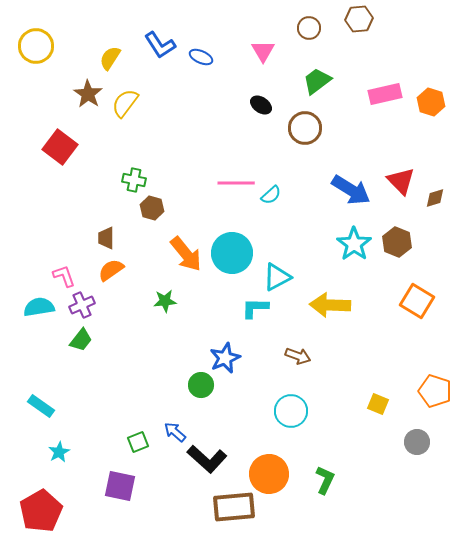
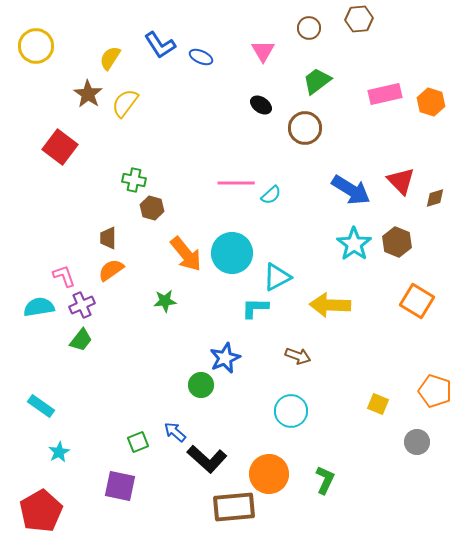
brown trapezoid at (106, 238): moved 2 px right
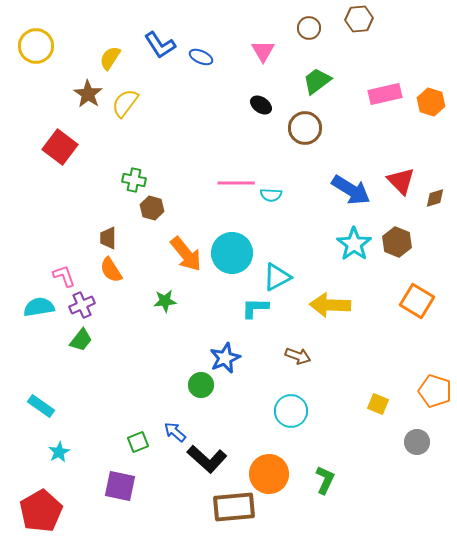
cyan semicircle at (271, 195): rotated 45 degrees clockwise
orange semicircle at (111, 270): rotated 88 degrees counterclockwise
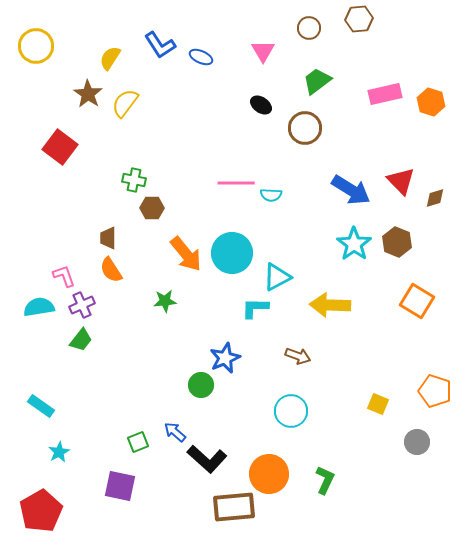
brown hexagon at (152, 208): rotated 15 degrees counterclockwise
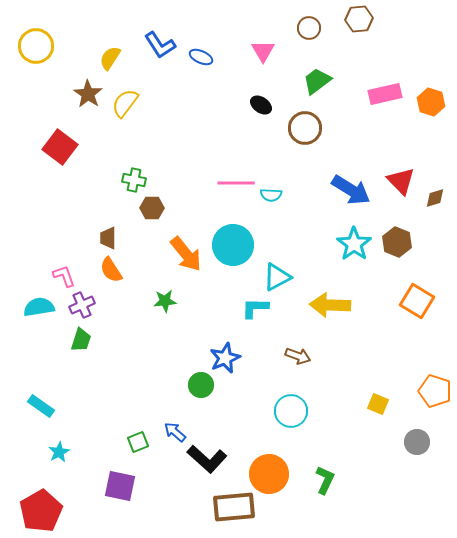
cyan circle at (232, 253): moved 1 px right, 8 px up
green trapezoid at (81, 340): rotated 20 degrees counterclockwise
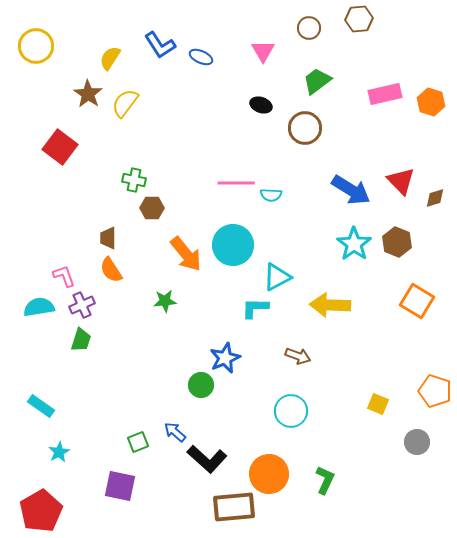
black ellipse at (261, 105): rotated 15 degrees counterclockwise
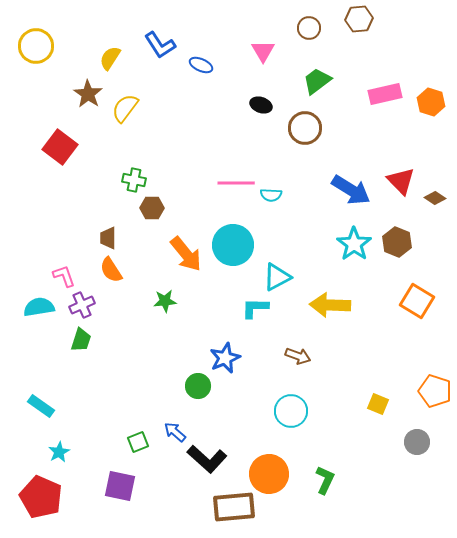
blue ellipse at (201, 57): moved 8 px down
yellow semicircle at (125, 103): moved 5 px down
brown diamond at (435, 198): rotated 50 degrees clockwise
green circle at (201, 385): moved 3 px left, 1 px down
red pentagon at (41, 511): moved 14 px up; rotated 18 degrees counterclockwise
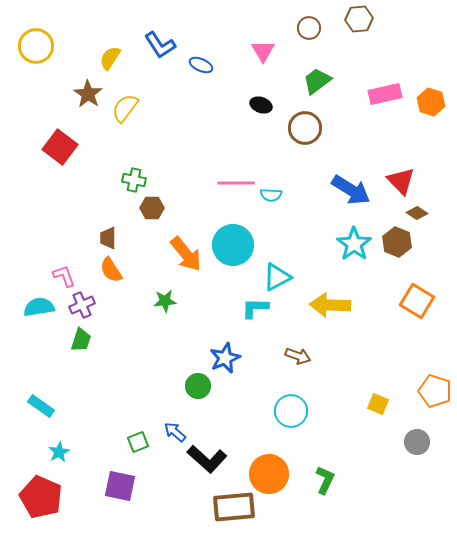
brown diamond at (435, 198): moved 18 px left, 15 px down
